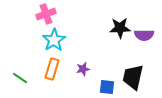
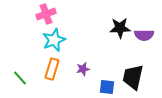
cyan star: rotated 10 degrees clockwise
green line: rotated 14 degrees clockwise
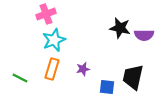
black star: rotated 15 degrees clockwise
green line: rotated 21 degrees counterclockwise
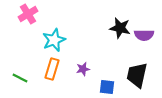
pink cross: moved 18 px left; rotated 12 degrees counterclockwise
black trapezoid: moved 4 px right, 2 px up
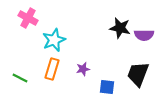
pink cross: moved 4 px down; rotated 30 degrees counterclockwise
black trapezoid: moved 1 px right, 1 px up; rotated 8 degrees clockwise
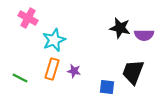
purple star: moved 9 px left, 2 px down; rotated 24 degrees clockwise
black trapezoid: moved 5 px left, 2 px up
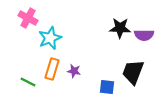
black star: rotated 10 degrees counterclockwise
cyan star: moved 4 px left, 2 px up
green line: moved 8 px right, 4 px down
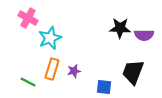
purple star: rotated 24 degrees counterclockwise
blue square: moved 3 px left
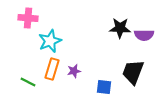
pink cross: rotated 24 degrees counterclockwise
cyan star: moved 3 px down
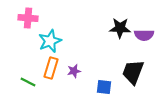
orange rectangle: moved 1 px left, 1 px up
